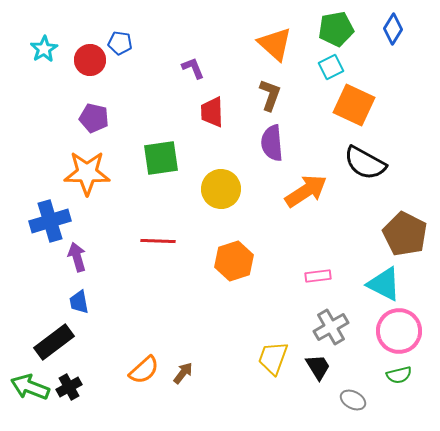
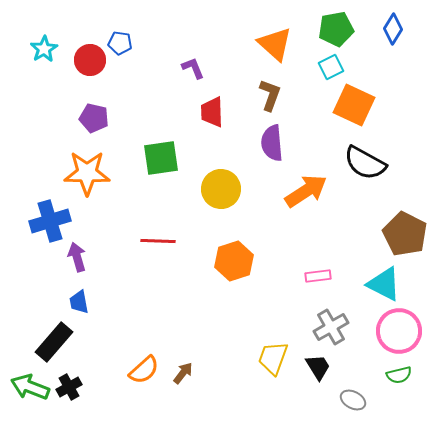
black rectangle: rotated 12 degrees counterclockwise
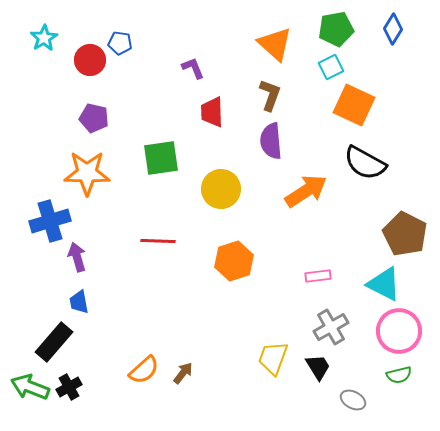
cyan star: moved 11 px up
purple semicircle: moved 1 px left, 2 px up
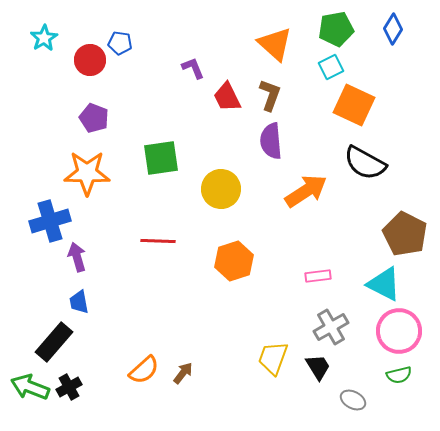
red trapezoid: moved 15 px right, 15 px up; rotated 24 degrees counterclockwise
purple pentagon: rotated 8 degrees clockwise
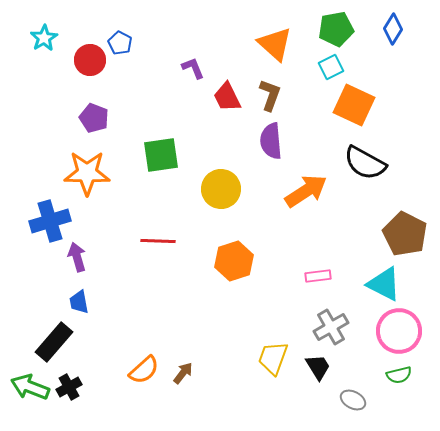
blue pentagon: rotated 20 degrees clockwise
green square: moved 3 px up
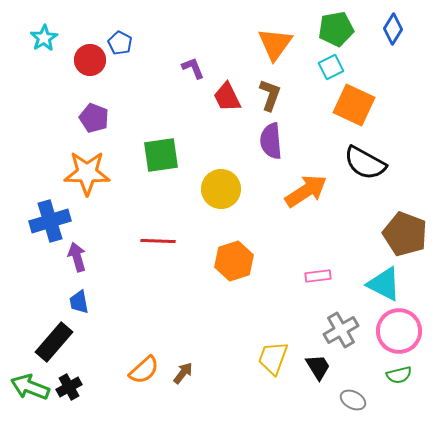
orange triangle: rotated 24 degrees clockwise
brown pentagon: rotated 6 degrees counterclockwise
gray cross: moved 10 px right, 3 px down
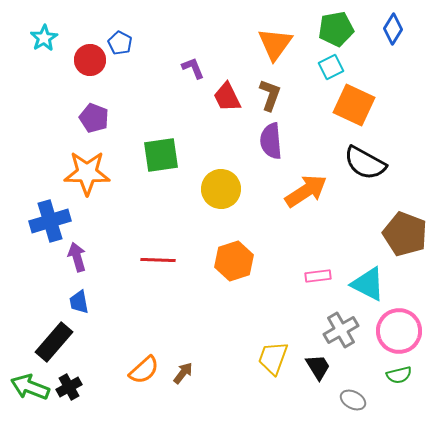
red line: moved 19 px down
cyan triangle: moved 16 px left
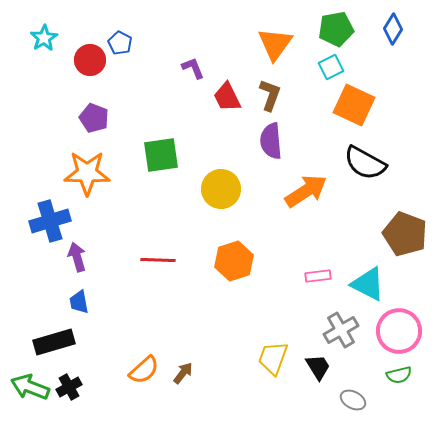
black rectangle: rotated 33 degrees clockwise
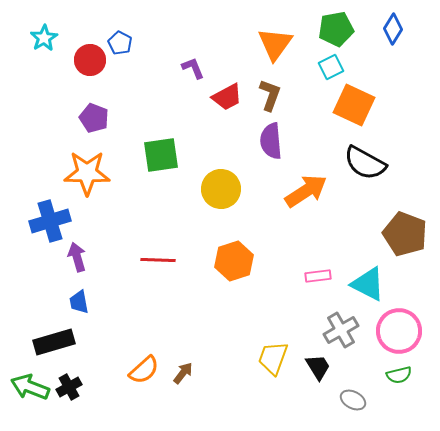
red trapezoid: rotated 92 degrees counterclockwise
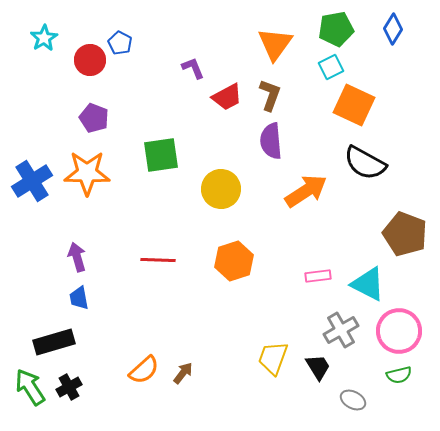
blue cross: moved 18 px left, 40 px up; rotated 15 degrees counterclockwise
blue trapezoid: moved 4 px up
green arrow: rotated 36 degrees clockwise
